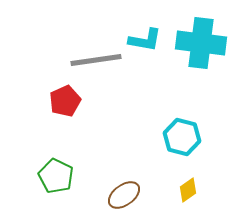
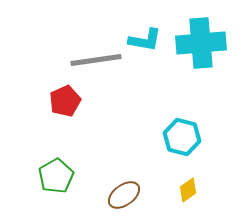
cyan cross: rotated 12 degrees counterclockwise
green pentagon: rotated 16 degrees clockwise
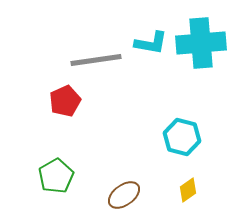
cyan L-shape: moved 6 px right, 3 px down
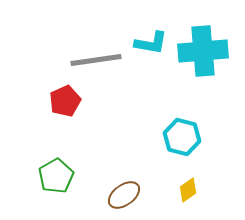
cyan cross: moved 2 px right, 8 px down
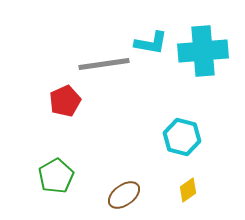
gray line: moved 8 px right, 4 px down
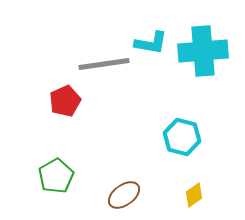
yellow diamond: moved 6 px right, 5 px down
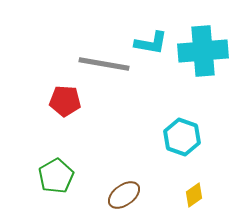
gray line: rotated 18 degrees clockwise
red pentagon: rotated 28 degrees clockwise
cyan hexagon: rotated 6 degrees clockwise
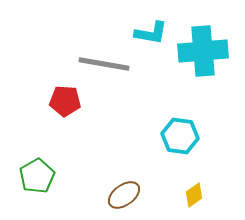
cyan L-shape: moved 10 px up
cyan hexagon: moved 2 px left, 1 px up; rotated 12 degrees counterclockwise
green pentagon: moved 19 px left
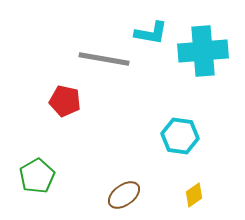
gray line: moved 5 px up
red pentagon: rotated 8 degrees clockwise
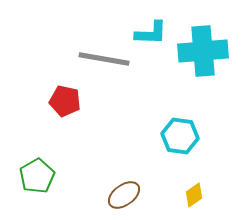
cyan L-shape: rotated 8 degrees counterclockwise
